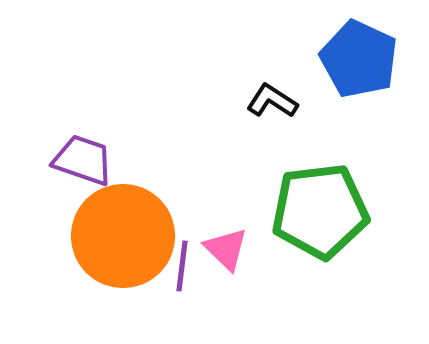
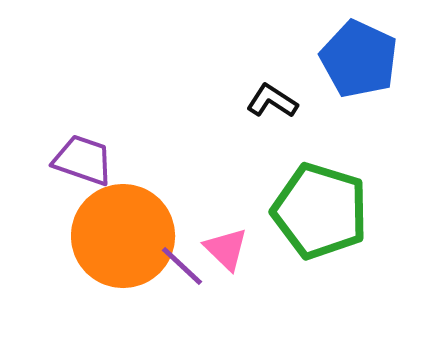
green pentagon: rotated 24 degrees clockwise
purple line: rotated 54 degrees counterclockwise
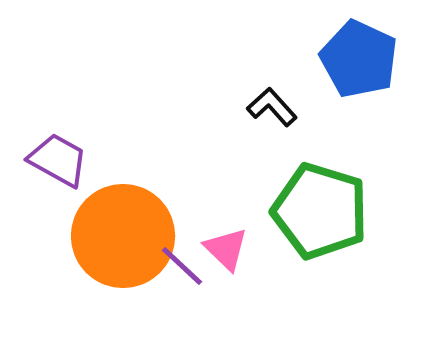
black L-shape: moved 6 px down; rotated 15 degrees clockwise
purple trapezoid: moved 25 px left; rotated 10 degrees clockwise
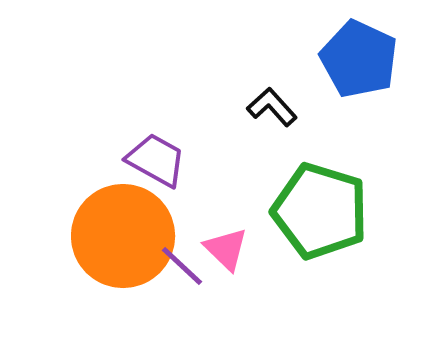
purple trapezoid: moved 98 px right
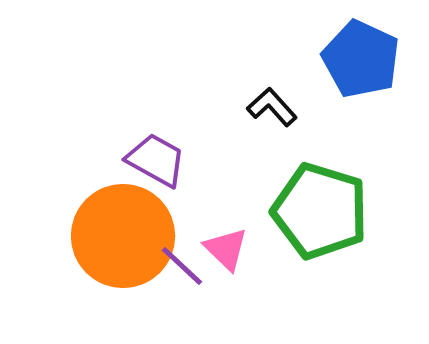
blue pentagon: moved 2 px right
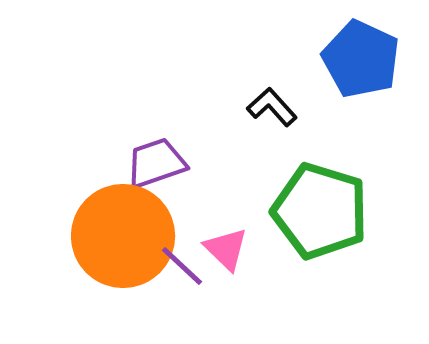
purple trapezoid: moved 3 px down; rotated 48 degrees counterclockwise
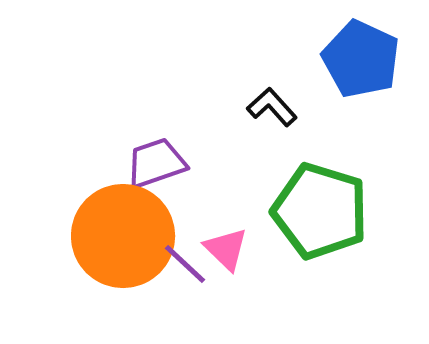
purple line: moved 3 px right, 2 px up
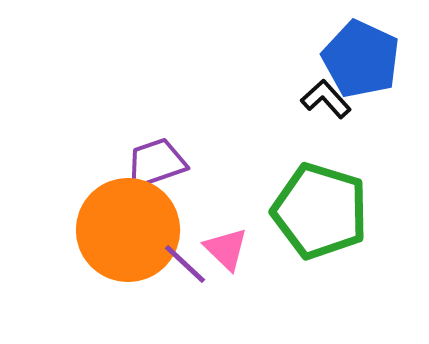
black L-shape: moved 54 px right, 8 px up
orange circle: moved 5 px right, 6 px up
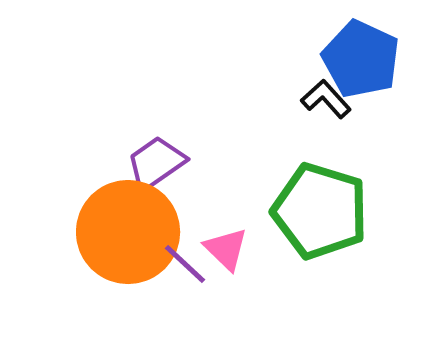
purple trapezoid: rotated 16 degrees counterclockwise
orange circle: moved 2 px down
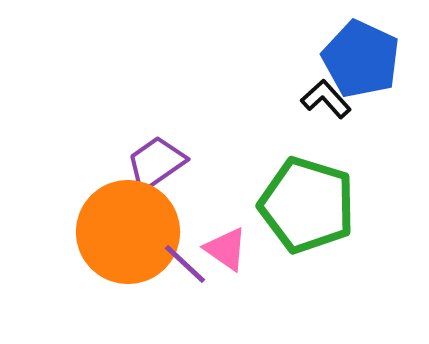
green pentagon: moved 13 px left, 6 px up
pink triangle: rotated 9 degrees counterclockwise
